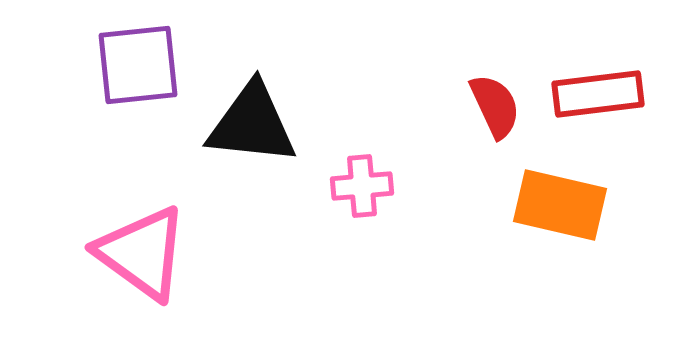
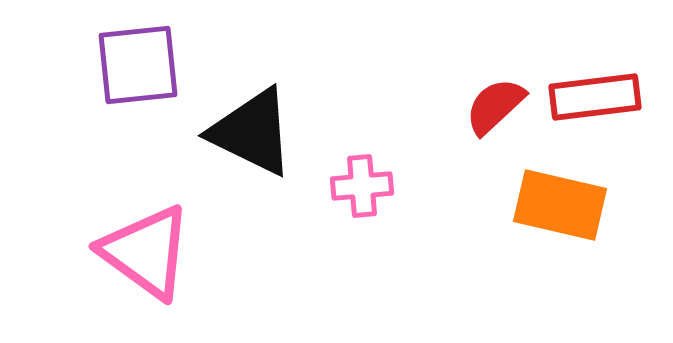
red rectangle: moved 3 px left, 3 px down
red semicircle: rotated 108 degrees counterclockwise
black triangle: moved 8 px down; rotated 20 degrees clockwise
pink triangle: moved 4 px right, 1 px up
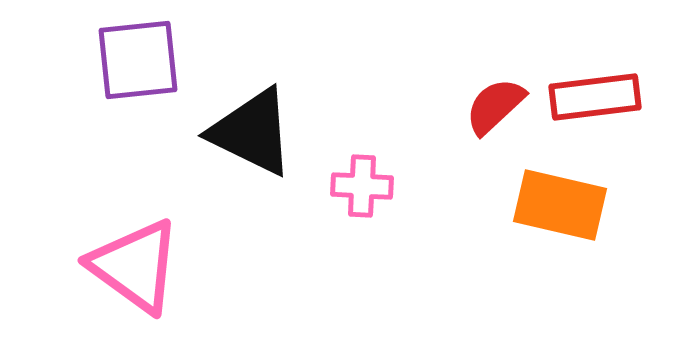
purple square: moved 5 px up
pink cross: rotated 8 degrees clockwise
pink triangle: moved 11 px left, 14 px down
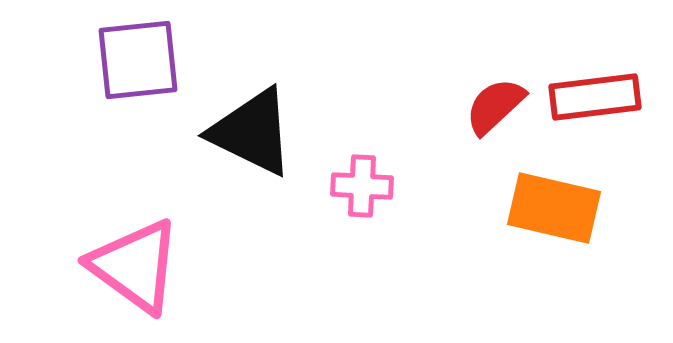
orange rectangle: moved 6 px left, 3 px down
